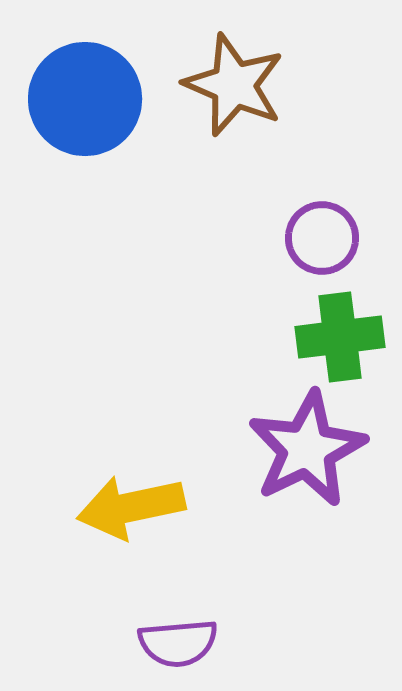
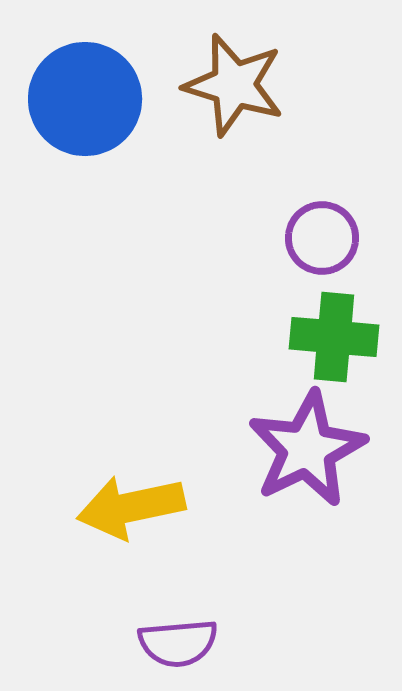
brown star: rotated 6 degrees counterclockwise
green cross: moved 6 px left; rotated 12 degrees clockwise
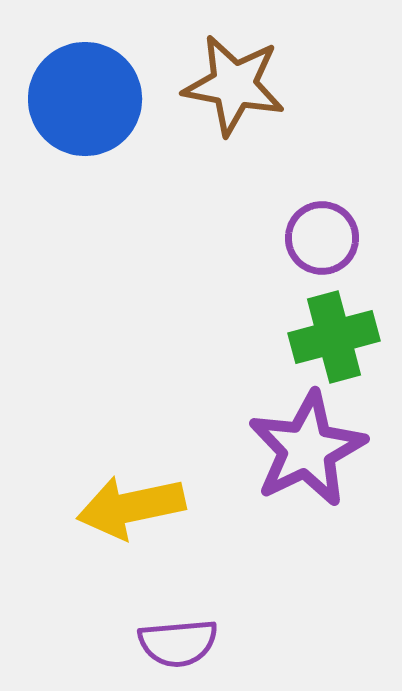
brown star: rotated 6 degrees counterclockwise
green cross: rotated 20 degrees counterclockwise
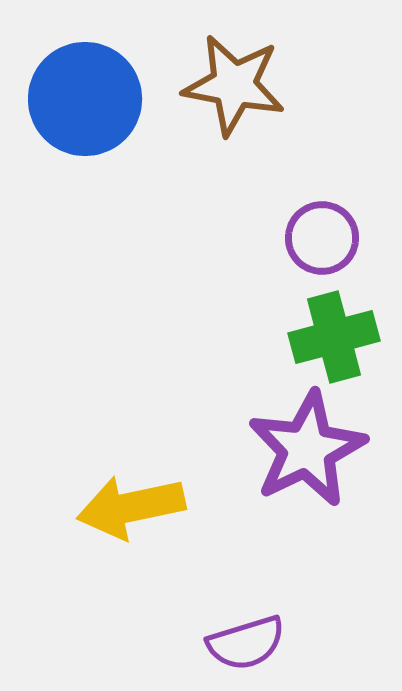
purple semicircle: moved 68 px right; rotated 12 degrees counterclockwise
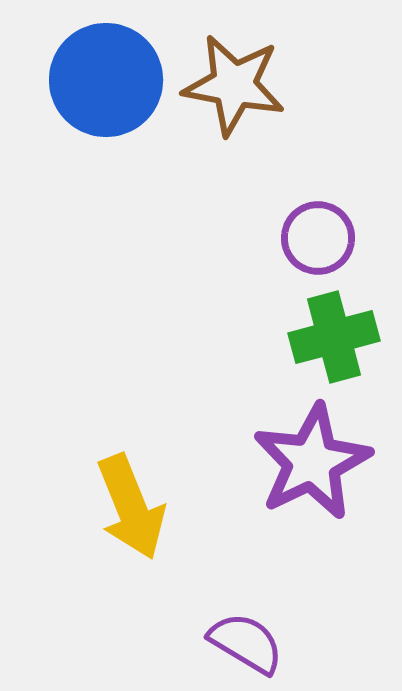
blue circle: moved 21 px right, 19 px up
purple circle: moved 4 px left
purple star: moved 5 px right, 13 px down
yellow arrow: rotated 100 degrees counterclockwise
purple semicircle: rotated 132 degrees counterclockwise
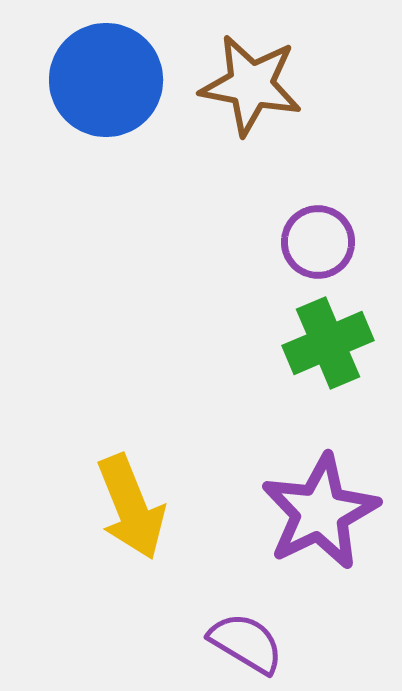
brown star: moved 17 px right
purple circle: moved 4 px down
green cross: moved 6 px left, 6 px down; rotated 8 degrees counterclockwise
purple star: moved 8 px right, 50 px down
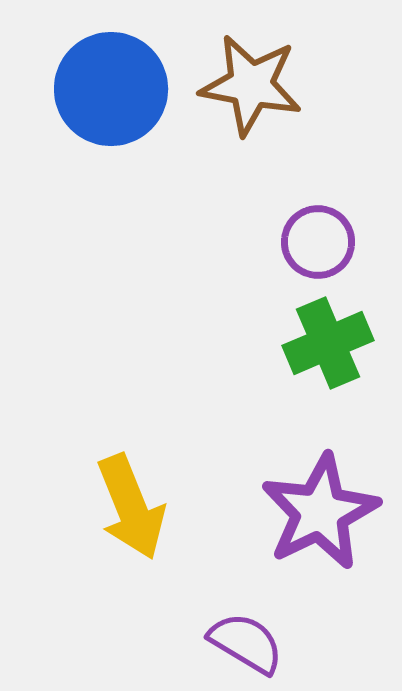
blue circle: moved 5 px right, 9 px down
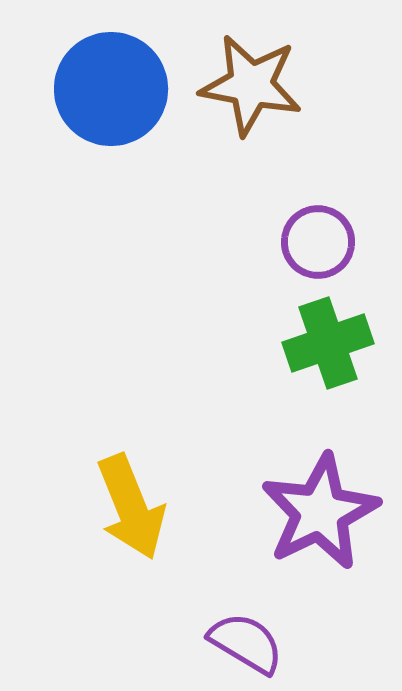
green cross: rotated 4 degrees clockwise
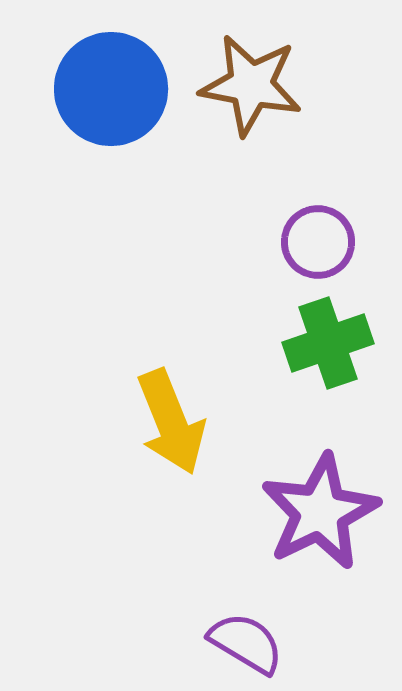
yellow arrow: moved 40 px right, 85 px up
